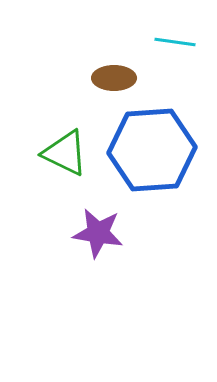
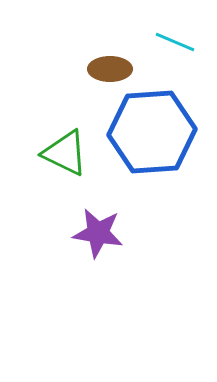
cyan line: rotated 15 degrees clockwise
brown ellipse: moved 4 px left, 9 px up
blue hexagon: moved 18 px up
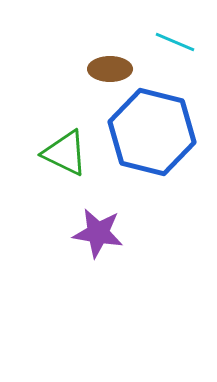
blue hexagon: rotated 18 degrees clockwise
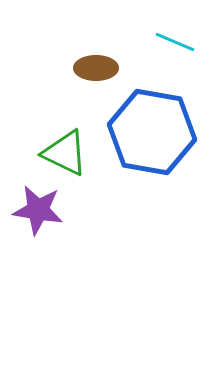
brown ellipse: moved 14 px left, 1 px up
blue hexagon: rotated 4 degrees counterclockwise
purple star: moved 60 px left, 23 px up
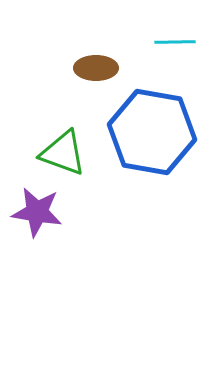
cyan line: rotated 24 degrees counterclockwise
green triangle: moved 2 px left; rotated 6 degrees counterclockwise
purple star: moved 1 px left, 2 px down
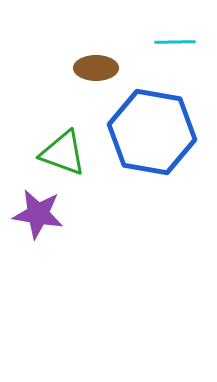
purple star: moved 1 px right, 2 px down
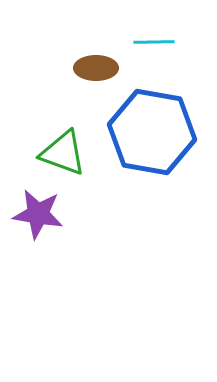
cyan line: moved 21 px left
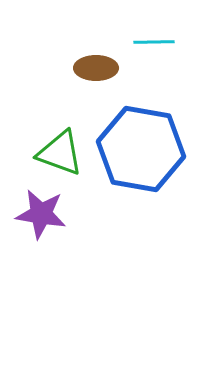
blue hexagon: moved 11 px left, 17 px down
green triangle: moved 3 px left
purple star: moved 3 px right
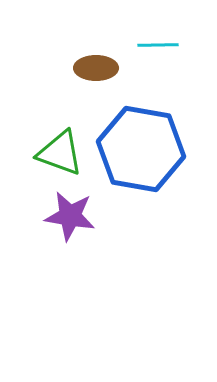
cyan line: moved 4 px right, 3 px down
purple star: moved 29 px right, 2 px down
